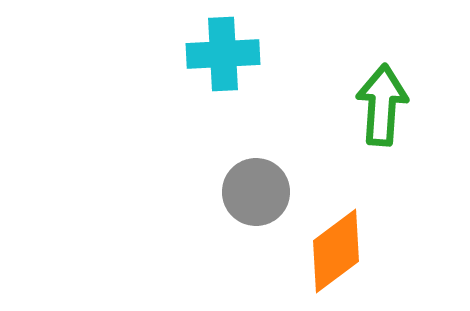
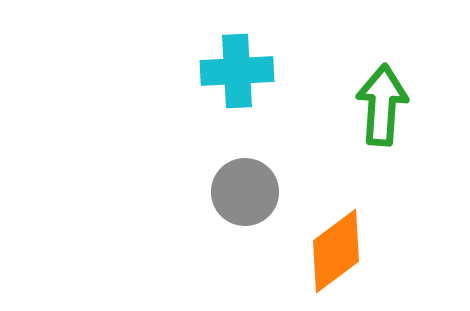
cyan cross: moved 14 px right, 17 px down
gray circle: moved 11 px left
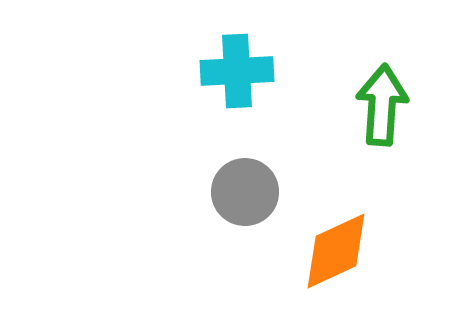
orange diamond: rotated 12 degrees clockwise
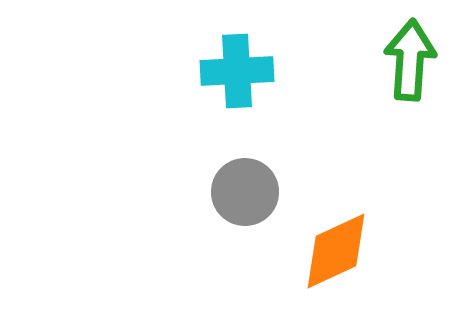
green arrow: moved 28 px right, 45 px up
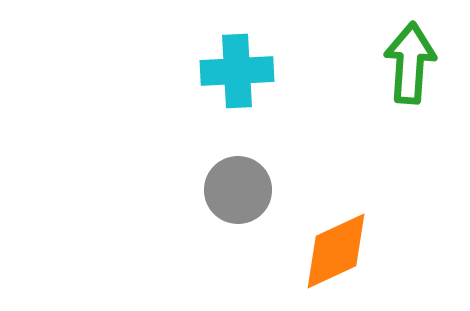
green arrow: moved 3 px down
gray circle: moved 7 px left, 2 px up
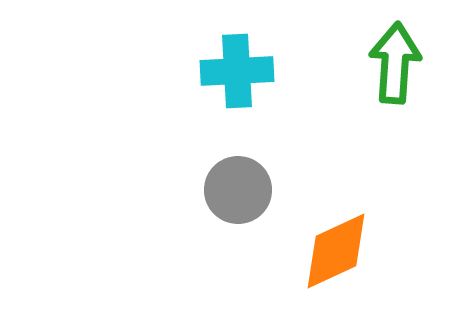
green arrow: moved 15 px left
